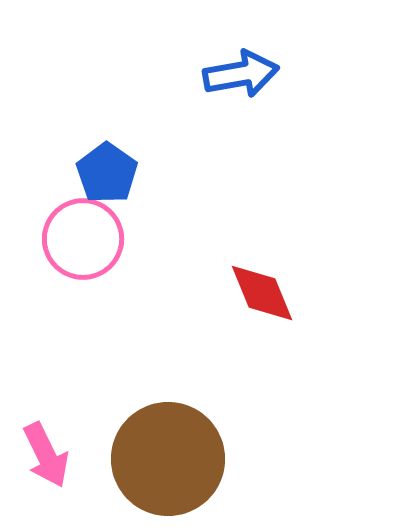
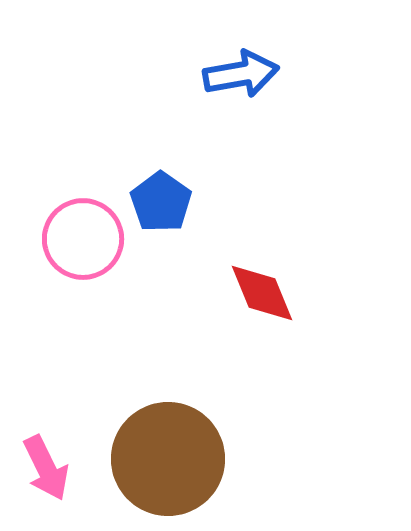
blue pentagon: moved 54 px right, 29 px down
pink arrow: moved 13 px down
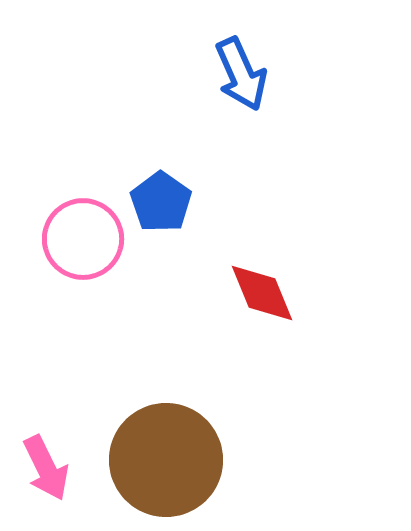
blue arrow: rotated 76 degrees clockwise
brown circle: moved 2 px left, 1 px down
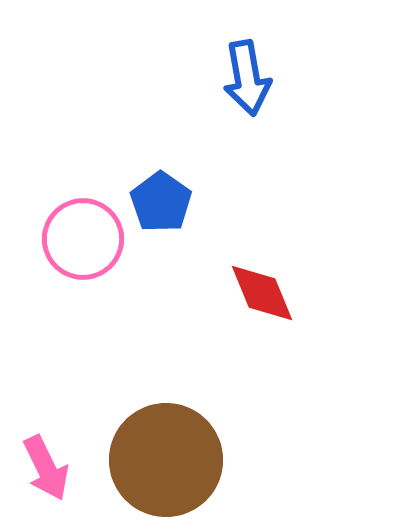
blue arrow: moved 6 px right, 4 px down; rotated 14 degrees clockwise
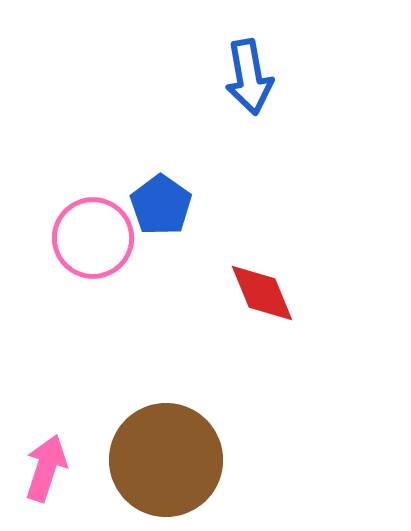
blue arrow: moved 2 px right, 1 px up
blue pentagon: moved 3 px down
pink circle: moved 10 px right, 1 px up
pink arrow: rotated 136 degrees counterclockwise
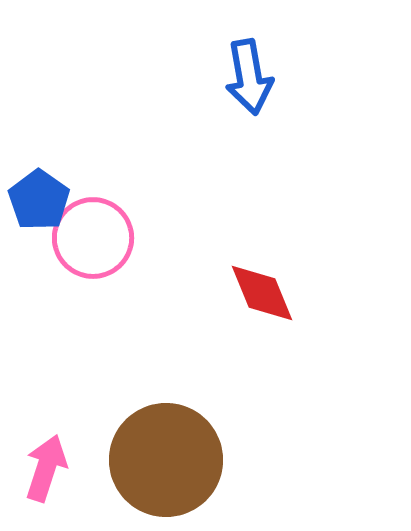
blue pentagon: moved 122 px left, 5 px up
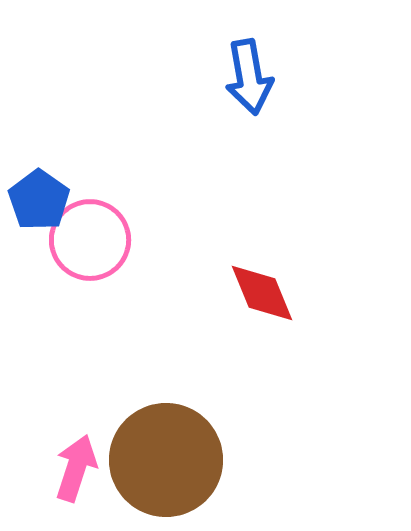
pink circle: moved 3 px left, 2 px down
pink arrow: moved 30 px right
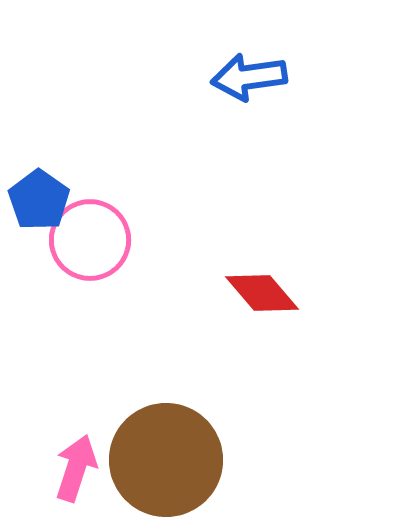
blue arrow: rotated 92 degrees clockwise
red diamond: rotated 18 degrees counterclockwise
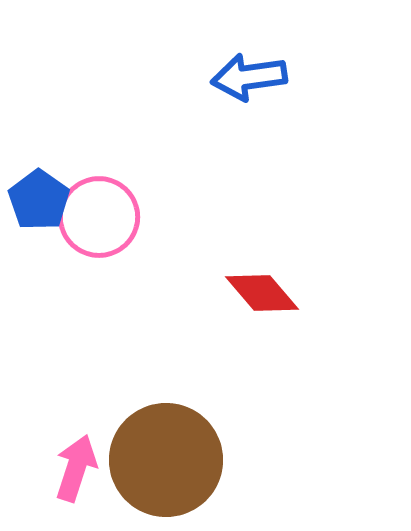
pink circle: moved 9 px right, 23 px up
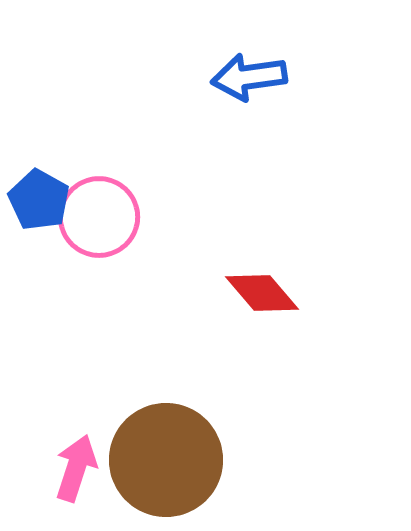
blue pentagon: rotated 6 degrees counterclockwise
